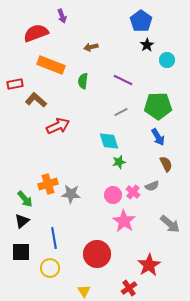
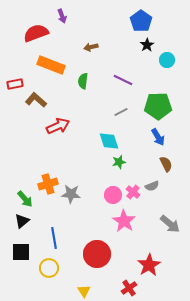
yellow circle: moved 1 px left
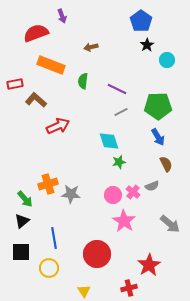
purple line: moved 6 px left, 9 px down
red cross: rotated 21 degrees clockwise
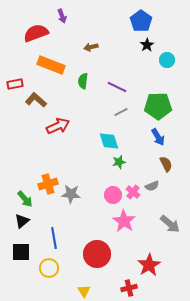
purple line: moved 2 px up
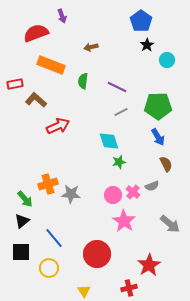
blue line: rotated 30 degrees counterclockwise
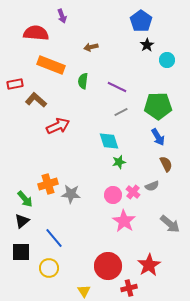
red semicircle: rotated 25 degrees clockwise
red circle: moved 11 px right, 12 px down
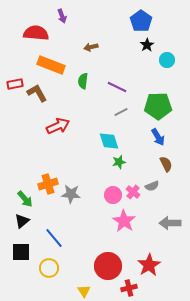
brown L-shape: moved 1 px right, 7 px up; rotated 20 degrees clockwise
gray arrow: moved 1 px up; rotated 140 degrees clockwise
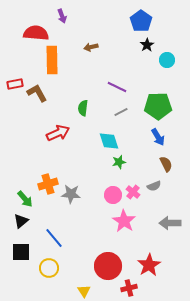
orange rectangle: moved 1 px right, 5 px up; rotated 68 degrees clockwise
green semicircle: moved 27 px down
red arrow: moved 7 px down
gray semicircle: moved 2 px right
black triangle: moved 1 px left
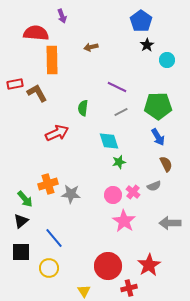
red arrow: moved 1 px left
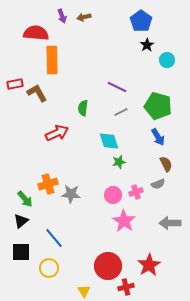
brown arrow: moved 7 px left, 30 px up
green pentagon: rotated 16 degrees clockwise
gray semicircle: moved 4 px right, 2 px up
pink cross: moved 3 px right; rotated 32 degrees clockwise
red cross: moved 3 px left, 1 px up
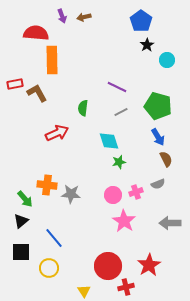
brown semicircle: moved 5 px up
orange cross: moved 1 px left, 1 px down; rotated 24 degrees clockwise
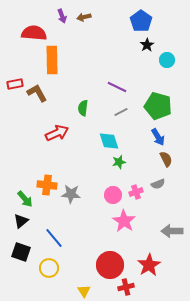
red semicircle: moved 2 px left
gray arrow: moved 2 px right, 8 px down
black square: rotated 18 degrees clockwise
red circle: moved 2 px right, 1 px up
